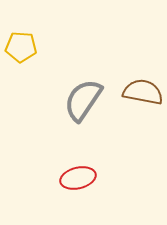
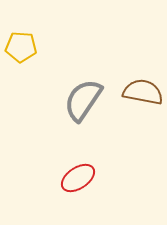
red ellipse: rotated 20 degrees counterclockwise
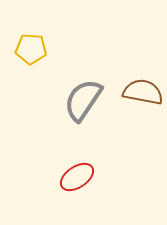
yellow pentagon: moved 10 px right, 2 px down
red ellipse: moved 1 px left, 1 px up
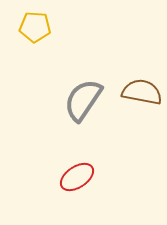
yellow pentagon: moved 4 px right, 22 px up
brown semicircle: moved 1 px left
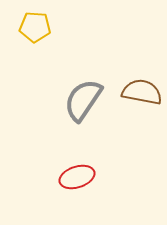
red ellipse: rotated 16 degrees clockwise
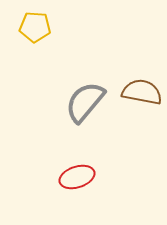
gray semicircle: moved 2 px right, 2 px down; rotated 6 degrees clockwise
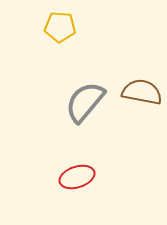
yellow pentagon: moved 25 px right
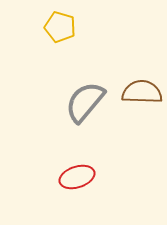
yellow pentagon: rotated 12 degrees clockwise
brown semicircle: rotated 9 degrees counterclockwise
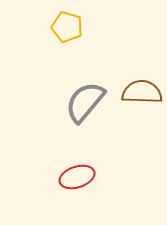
yellow pentagon: moved 7 px right
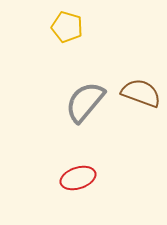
brown semicircle: moved 1 px left, 1 px down; rotated 18 degrees clockwise
red ellipse: moved 1 px right, 1 px down
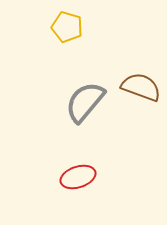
brown semicircle: moved 6 px up
red ellipse: moved 1 px up
